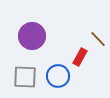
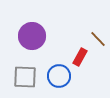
blue circle: moved 1 px right
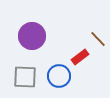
red rectangle: rotated 24 degrees clockwise
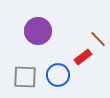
purple circle: moved 6 px right, 5 px up
red rectangle: moved 3 px right
blue circle: moved 1 px left, 1 px up
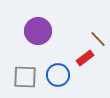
red rectangle: moved 2 px right, 1 px down
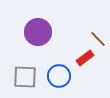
purple circle: moved 1 px down
blue circle: moved 1 px right, 1 px down
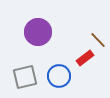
brown line: moved 1 px down
gray square: rotated 15 degrees counterclockwise
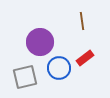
purple circle: moved 2 px right, 10 px down
brown line: moved 16 px left, 19 px up; rotated 36 degrees clockwise
blue circle: moved 8 px up
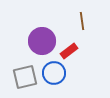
purple circle: moved 2 px right, 1 px up
red rectangle: moved 16 px left, 7 px up
blue circle: moved 5 px left, 5 px down
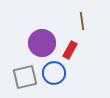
purple circle: moved 2 px down
red rectangle: moved 1 px right, 1 px up; rotated 24 degrees counterclockwise
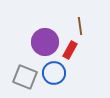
brown line: moved 2 px left, 5 px down
purple circle: moved 3 px right, 1 px up
gray square: rotated 35 degrees clockwise
